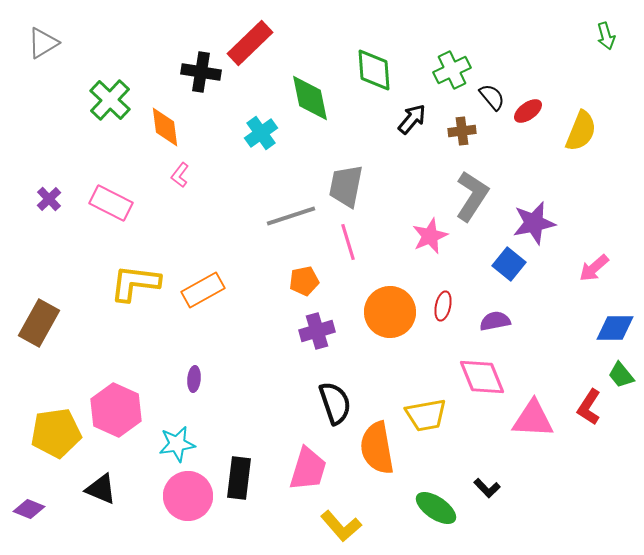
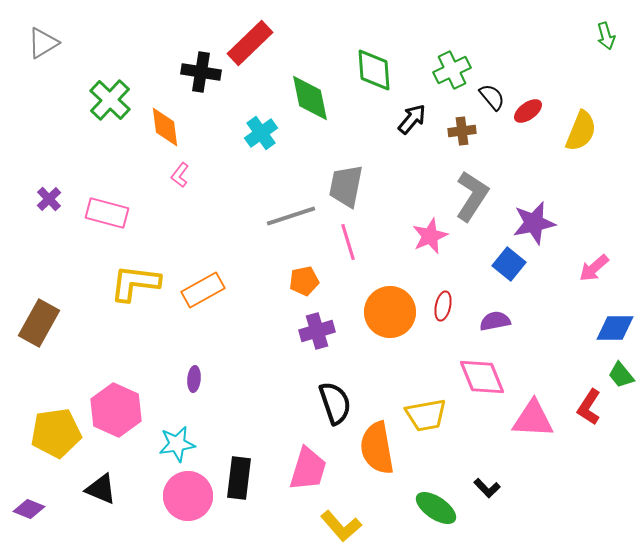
pink rectangle at (111, 203): moved 4 px left, 10 px down; rotated 12 degrees counterclockwise
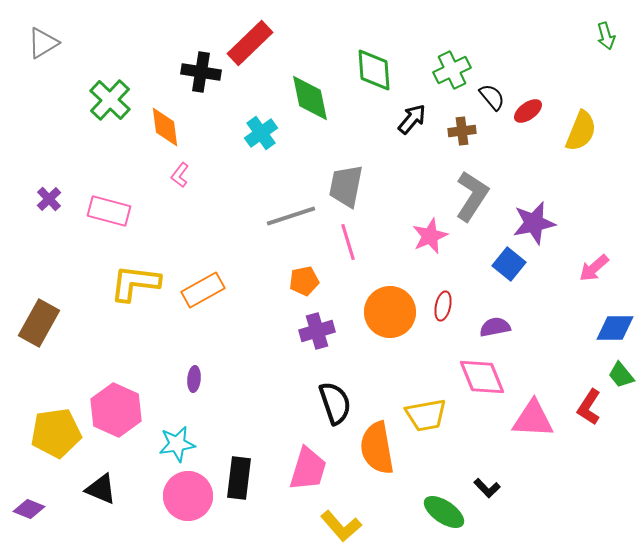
pink rectangle at (107, 213): moved 2 px right, 2 px up
purple semicircle at (495, 321): moved 6 px down
green ellipse at (436, 508): moved 8 px right, 4 px down
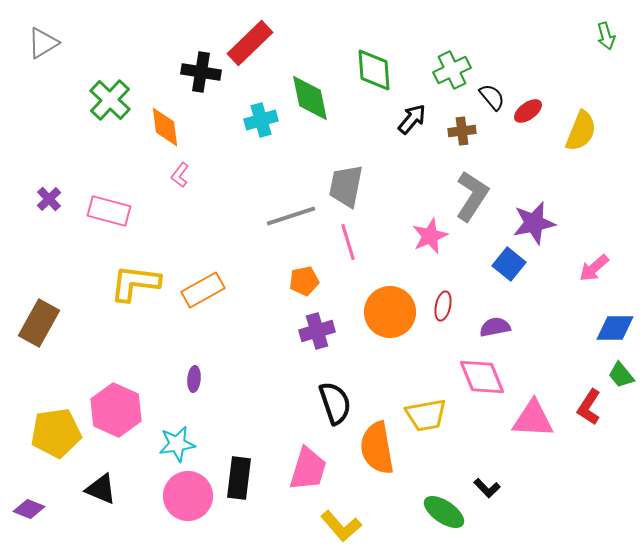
cyan cross at (261, 133): moved 13 px up; rotated 20 degrees clockwise
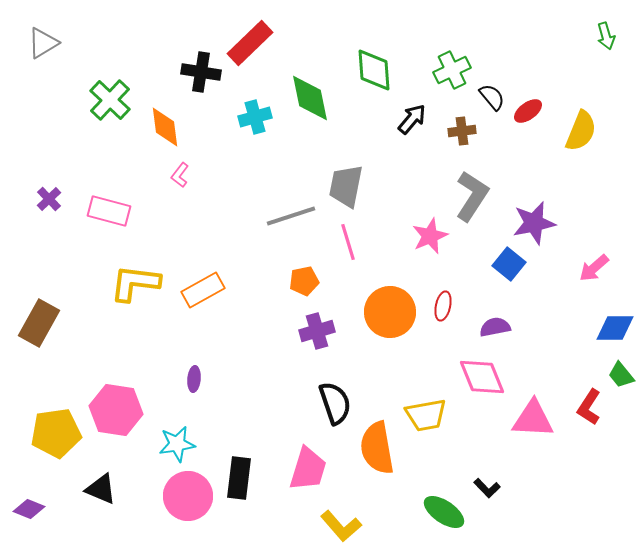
cyan cross at (261, 120): moved 6 px left, 3 px up
pink hexagon at (116, 410): rotated 15 degrees counterclockwise
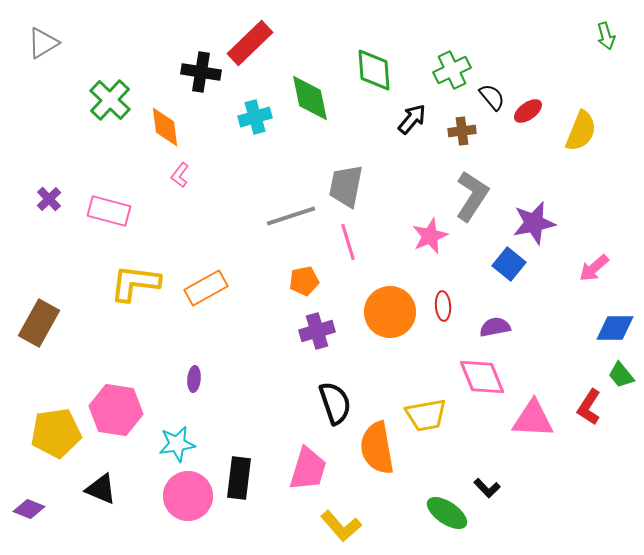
orange rectangle at (203, 290): moved 3 px right, 2 px up
red ellipse at (443, 306): rotated 16 degrees counterclockwise
green ellipse at (444, 512): moved 3 px right, 1 px down
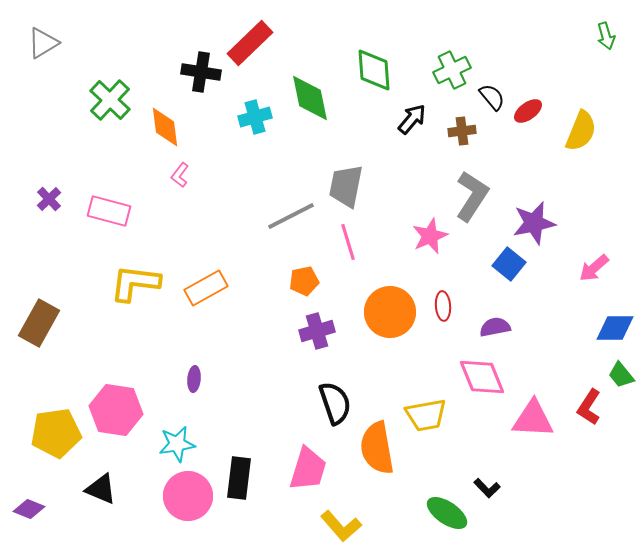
gray line at (291, 216): rotated 9 degrees counterclockwise
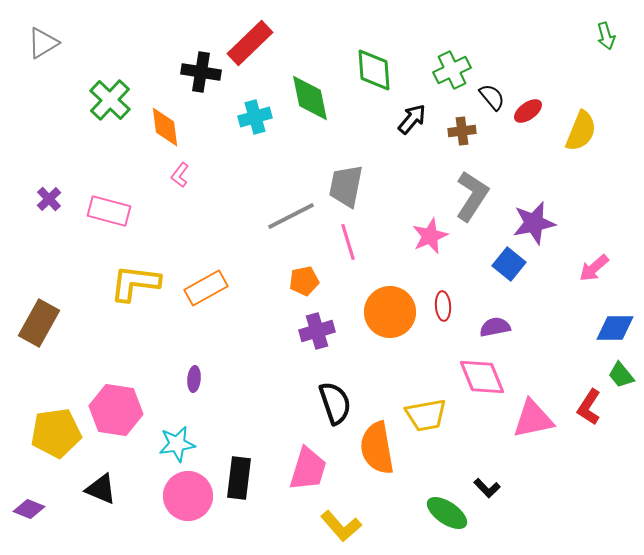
pink triangle at (533, 419): rotated 15 degrees counterclockwise
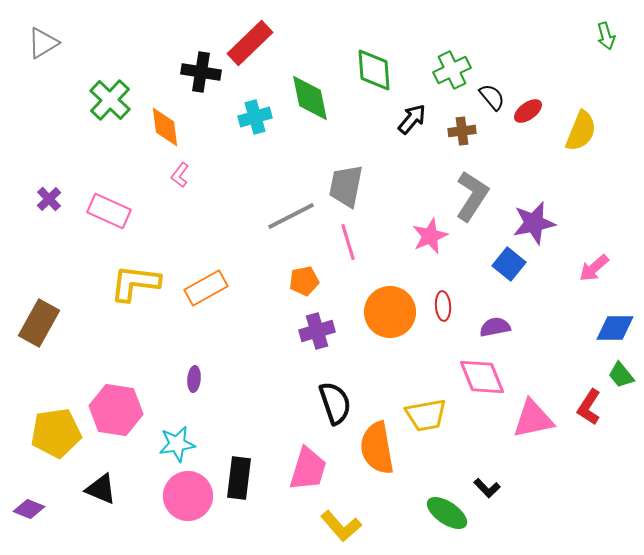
pink rectangle at (109, 211): rotated 9 degrees clockwise
